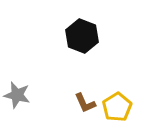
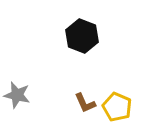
yellow pentagon: rotated 16 degrees counterclockwise
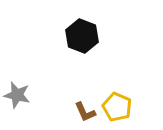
brown L-shape: moved 9 px down
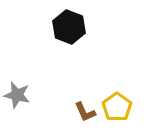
black hexagon: moved 13 px left, 9 px up
yellow pentagon: rotated 12 degrees clockwise
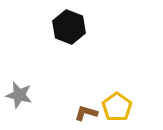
gray star: moved 2 px right
brown L-shape: moved 1 px right, 1 px down; rotated 130 degrees clockwise
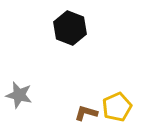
black hexagon: moved 1 px right, 1 px down
yellow pentagon: rotated 12 degrees clockwise
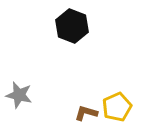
black hexagon: moved 2 px right, 2 px up
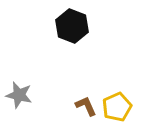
brown L-shape: moved 7 px up; rotated 50 degrees clockwise
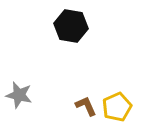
black hexagon: moved 1 px left; rotated 12 degrees counterclockwise
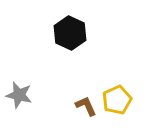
black hexagon: moved 1 px left, 7 px down; rotated 16 degrees clockwise
yellow pentagon: moved 7 px up
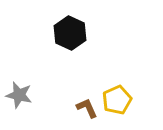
brown L-shape: moved 1 px right, 2 px down
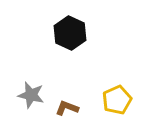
gray star: moved 12 px right
brown L-shape: moved 20 px left; rotated 45 degrees counterclockwise
